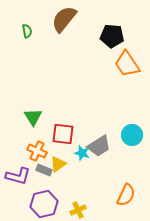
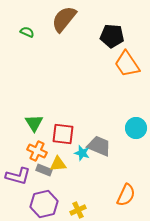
green semicircle: moved 1 px down; rotated 56 degrees counterclockwise
green triangle: moved 1 px right, 6 px down
cyan circle: moved 4 px right, 7 px up
gray trapezoid: rotated 125 degrees counterclockwise
yellow triangle: rotated 30 degrees clockwise
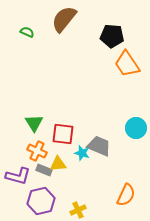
purple hexagon: moved 3 px left, 3 px up
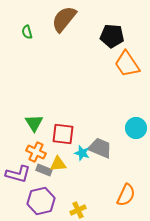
green semicircle: rotated 128 degrees counterclockwise
gray trapezoid: moved 1 px right, 2 px down
orange cross: moved 1 px left, 1 px down
purple L-shape: moved 2 px up
